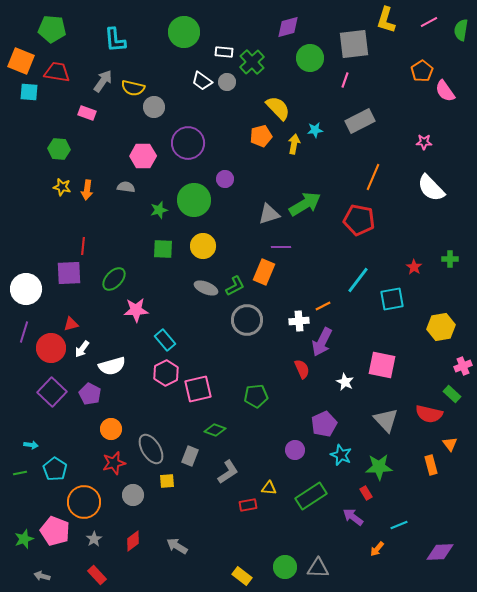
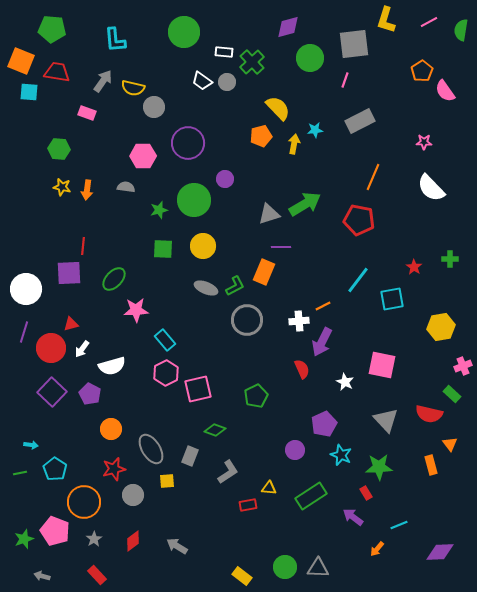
green pentagon at (256, 396): rotated 20 degrees counterclockwise
red star at (114, 463): moved 6 px down
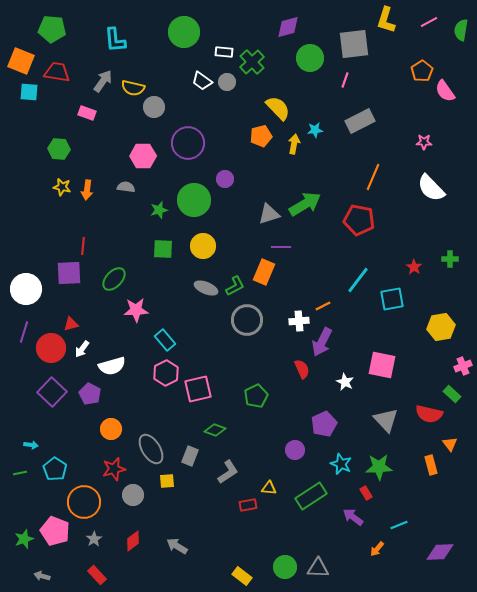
cyan star at (341, 455): moved 9 px down
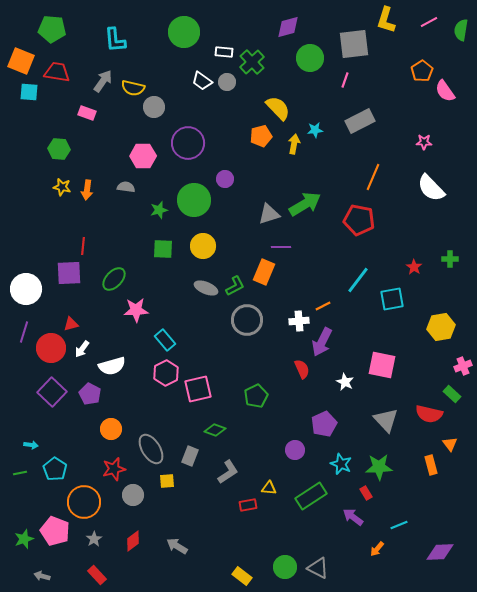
gray triangle at (318, 568): rotated 25 degrees clockwise
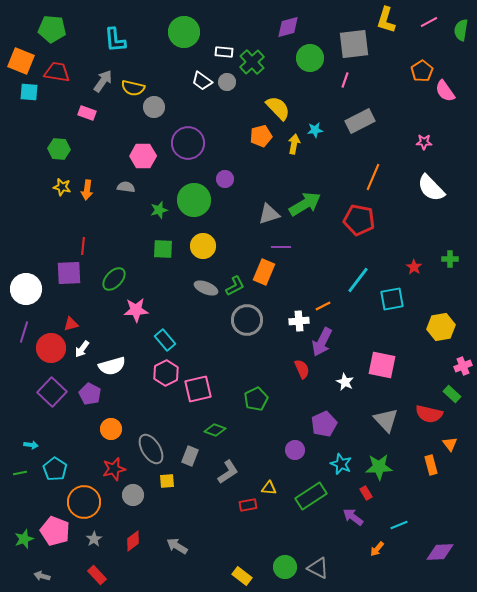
green pentagon at (256, 396): moved 3 px down
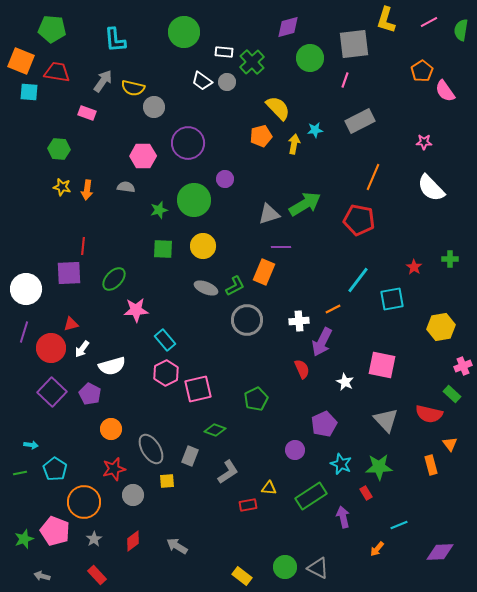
orange line at (323, 306): moved 10 px right, 3 px down
purple arrow at (353, 517): moved 10 px left; rotated 40 degrees clockwise
